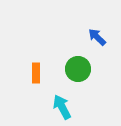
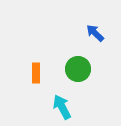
blue arrow: moved 2 px left, 4 px up
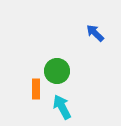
green circle: moved 21 px left, 2 px down
orange rectangle: moved 16 px down
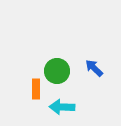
blue arrow: moved 1 px left, 35 px down
cyan arrow: rotated 60 degrees counterclockwise
